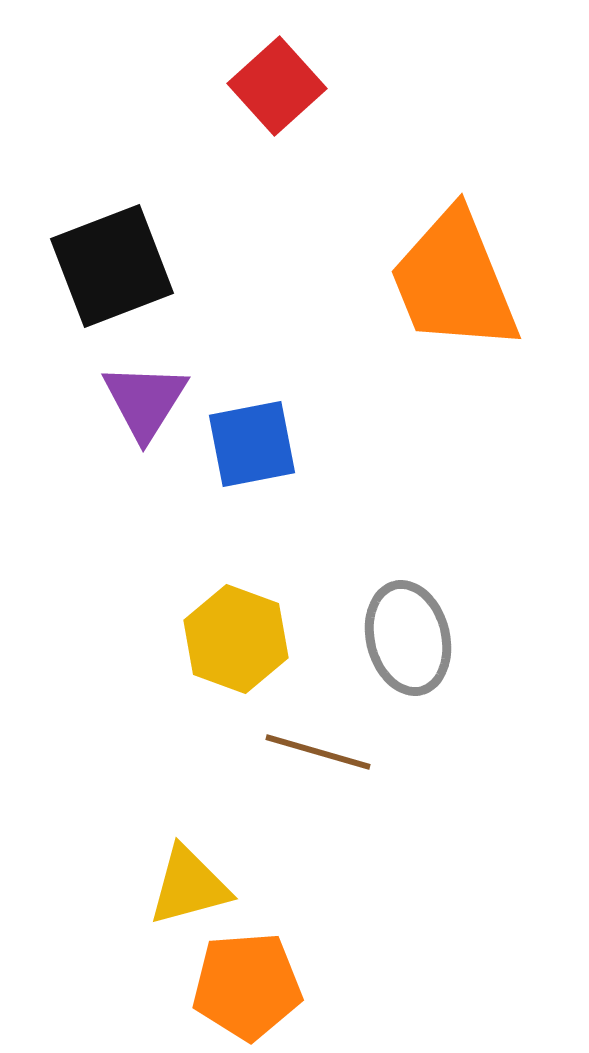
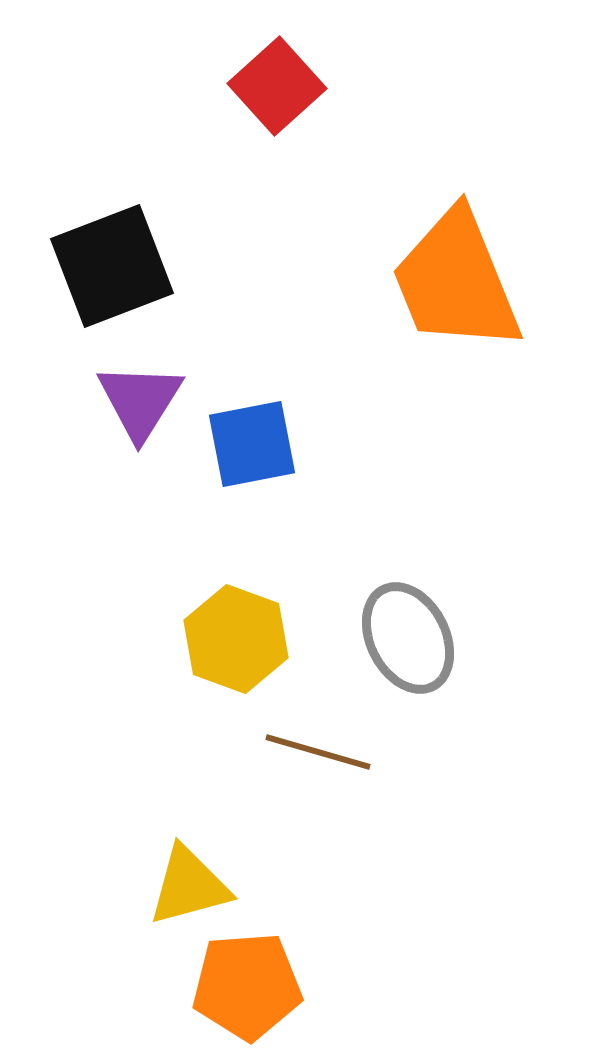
orange trapezoid: moved 2 px right
purple triangle: moved 5 px left
gray ellipse: rotated 13 degrees counterclockwise
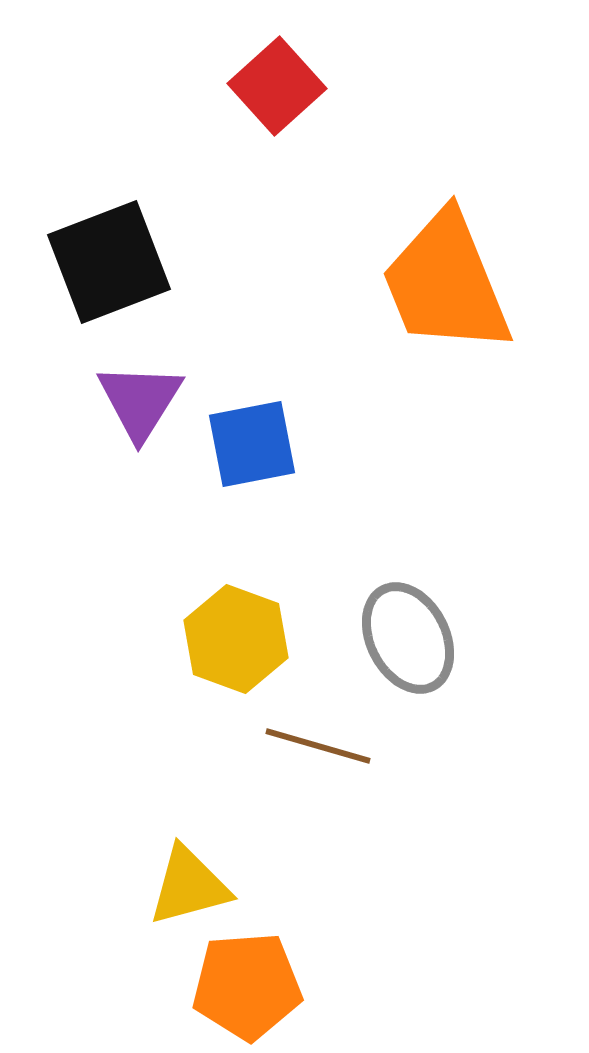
black square: moved 3 px left, 4 px up
orange trapezoid: moved 10 px left, 2 px down
brown line: moved 6 px up
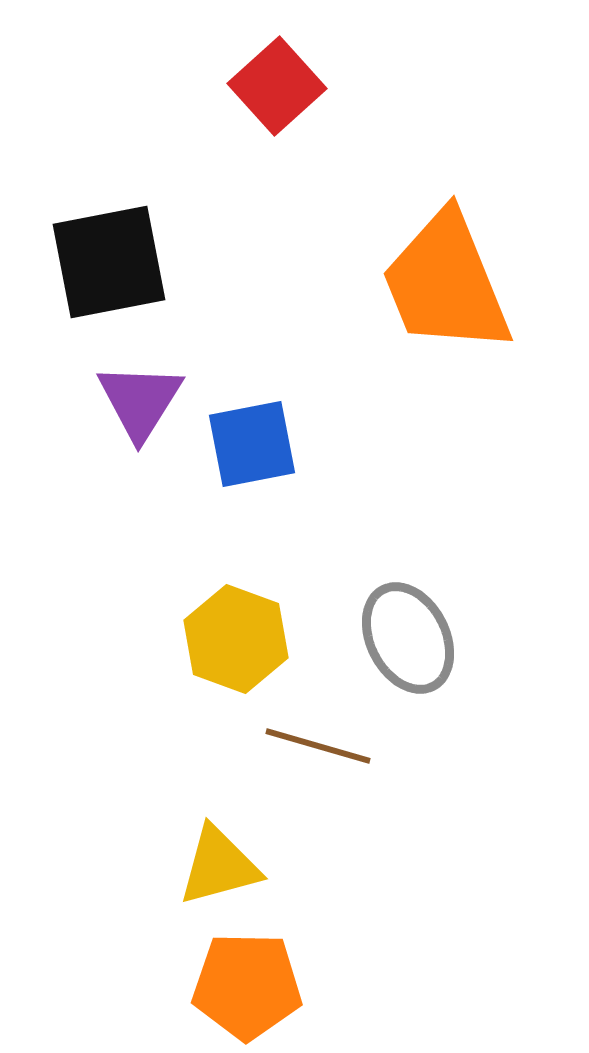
black square: rotated 10 degrees clockwise
yellow triangle: moved 30 px right, 20 px up
orange pentagon: rotated 5 degrees clockwise
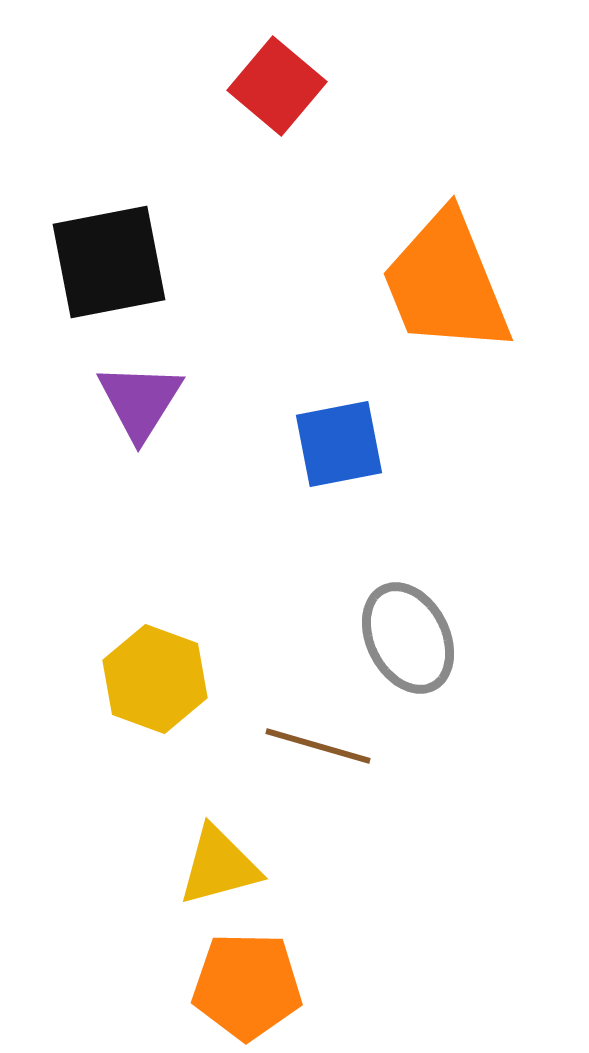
red square: rotated 8 degrees counterclockwise
blue square: moved 87 px right
yellow hexagon: moved 81 px left, 40 px down
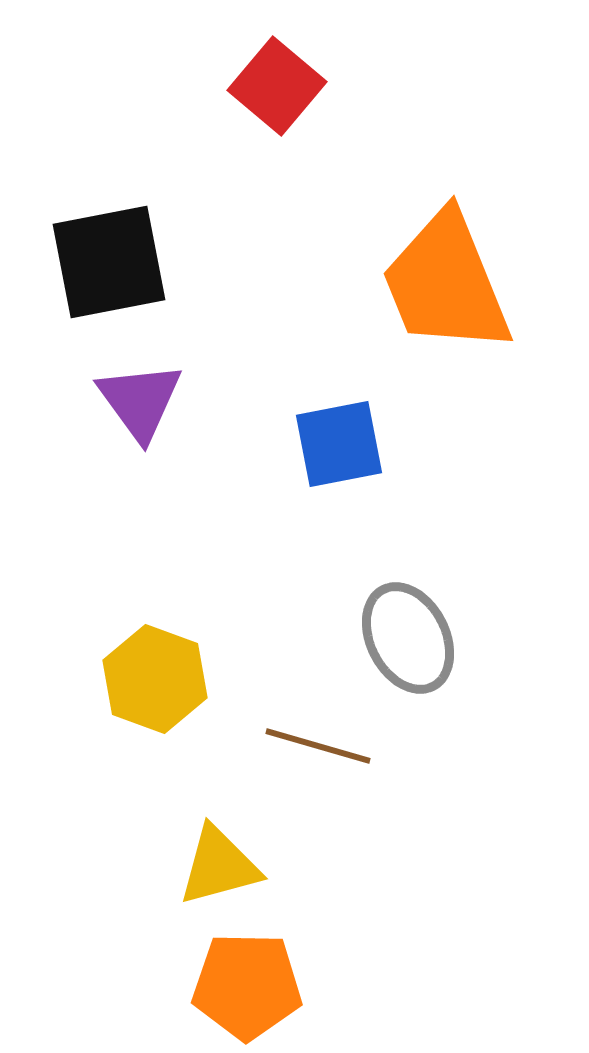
purple triangle: rotated 8 degrees counterclockwise
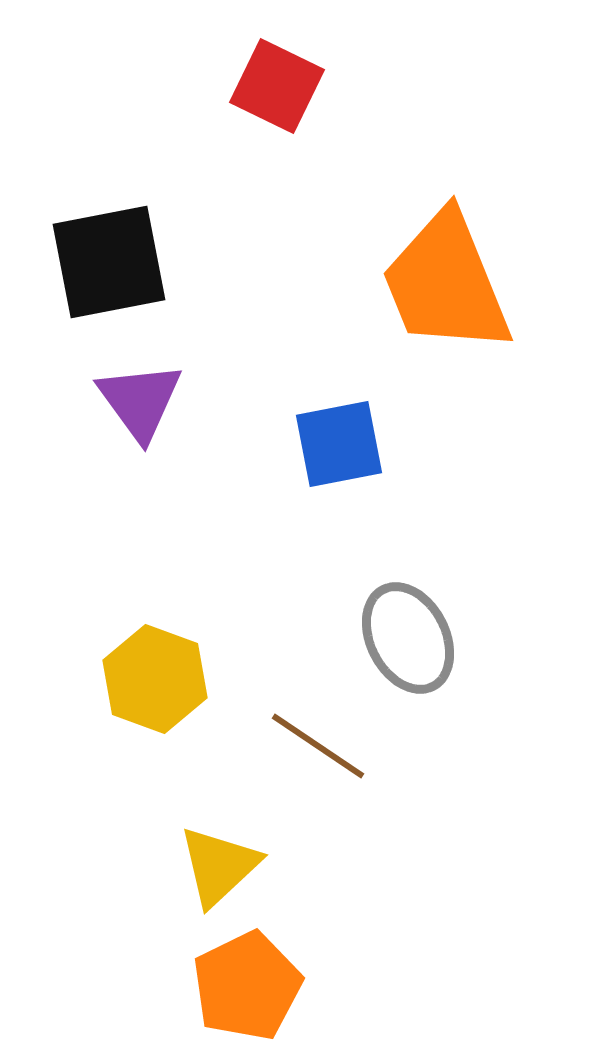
red square: rotated 14 degrees counterclockwise
brown line: rotated 18 degrees clockwise
yellow triangle: rotated 28 degrees counterclockwise
orange pentagon: rotated 27 degrees counterclockwise
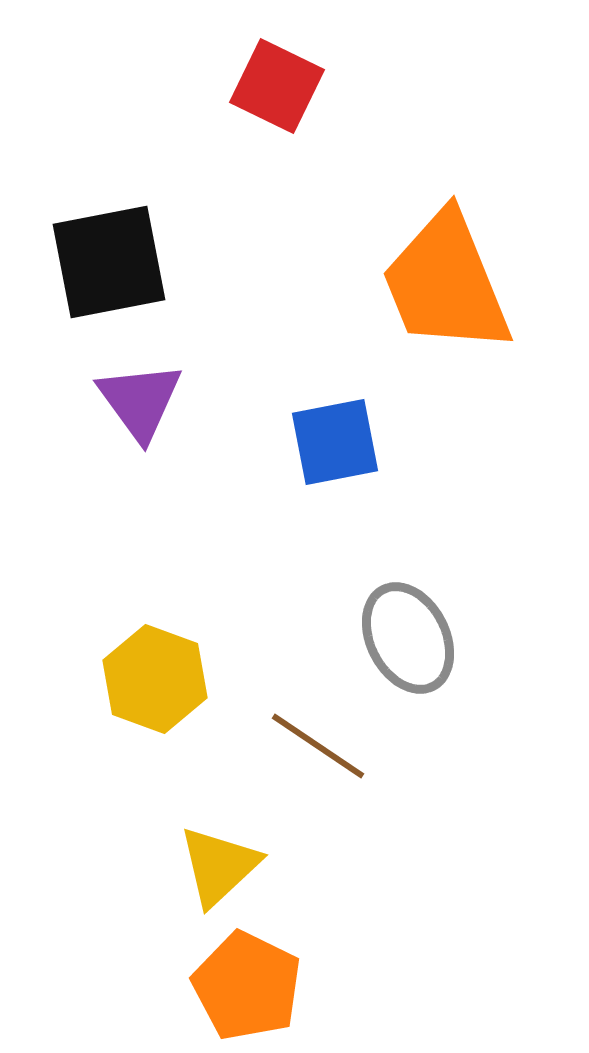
blue square: moved 4 px left, 2 px up
orange pentagon: rotated 20 degrees counterclockwise
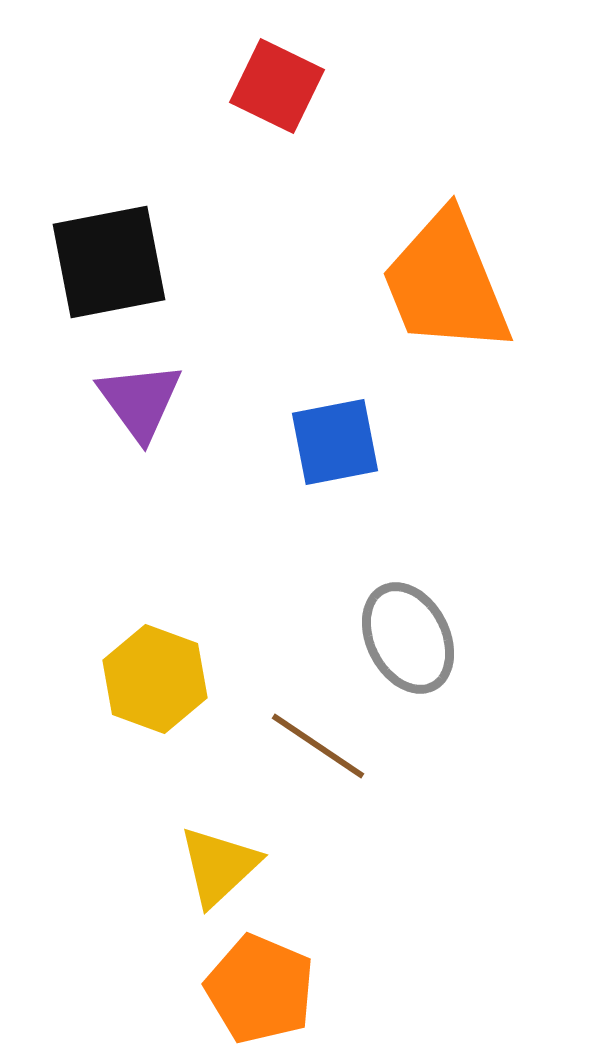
orange pentagon: moved 13 px right, 3 px down; rotated 3 degrees counterclockwise
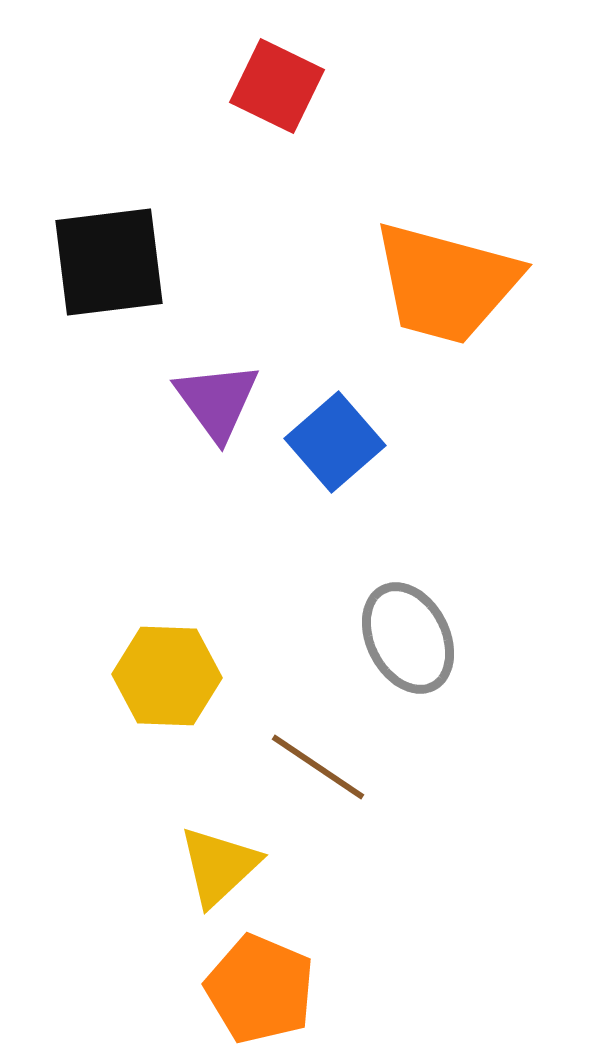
black square: rotated 4 degrees clockwise
orange trapezoid: rotated 53 degrees counterclockwise
purple triangle: moved 77 px right
blue square: rotated 30 degrees counterclockwise
yellow hexagon: moved 12 px right, 3 px up; rotated 18 degrees counterclockwise
brown line: moved 21 px down
